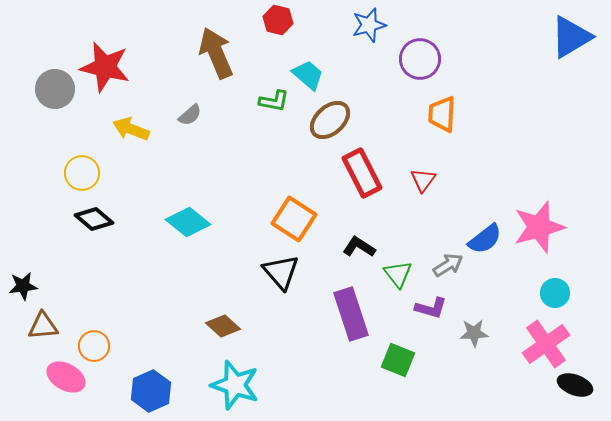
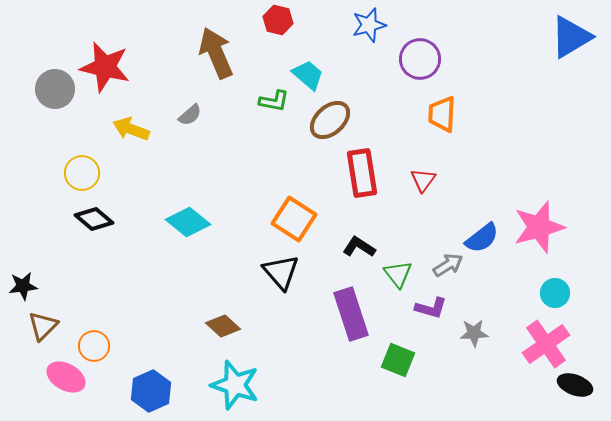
red rectangle: rotated 18 degrees clockwise
blue semicircle: moved 3 px left, 1 px up
brown triangle: rotated 40 degrees counterclockwise
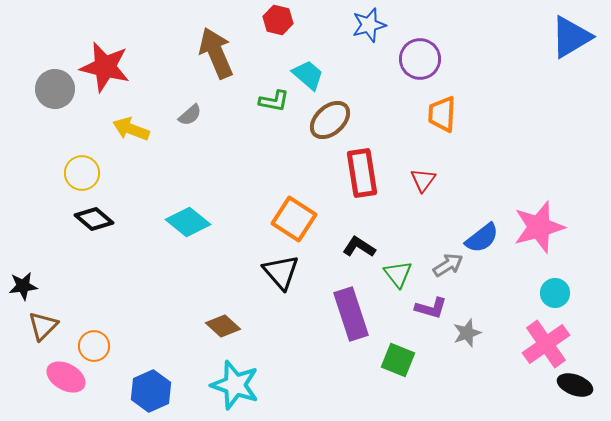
gray star: moved 7 px left; rotated 16 degrees counterclockwise
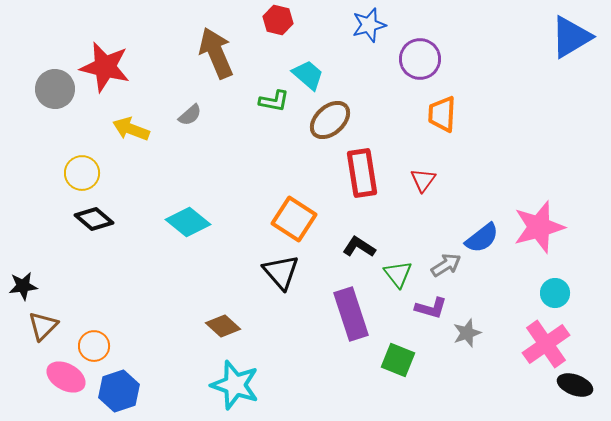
gray arrow: moved 2 px left
blue hexagon: moved 32 px left; rotated 6 degrees clockwise
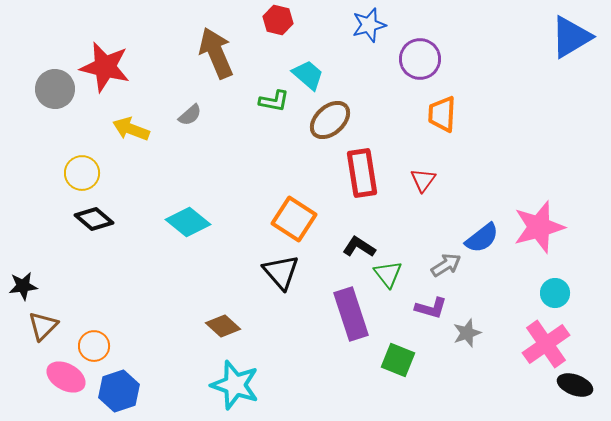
green triangle: moved 10 px left
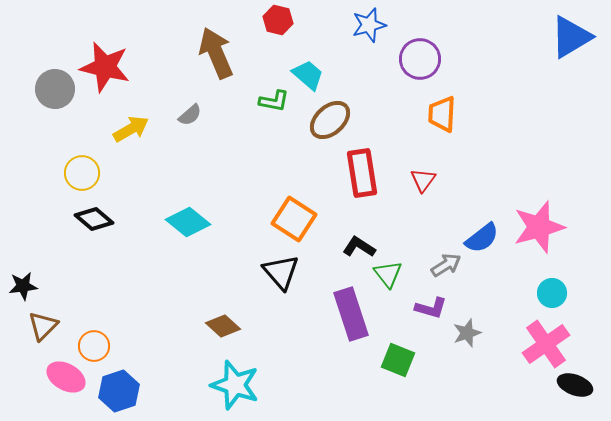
yellow arrow: rotated 129 degrees clockwise
cyan circle: moved 3 px left
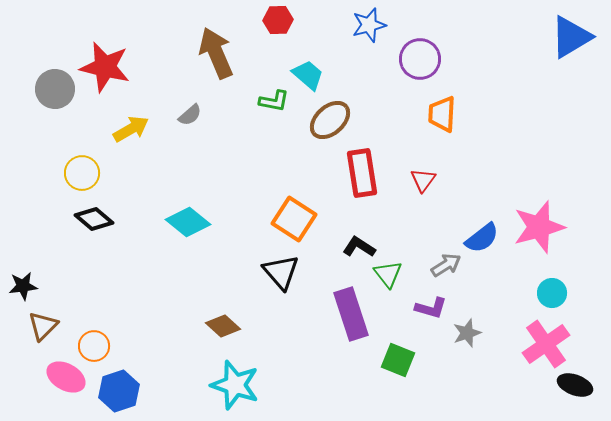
red hexagon: rotated 16 degrees counterclockwise
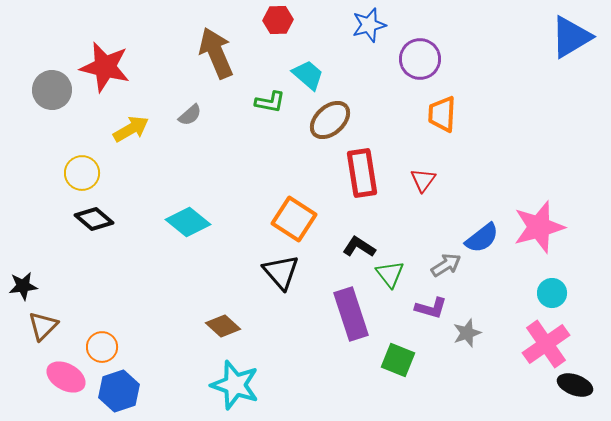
gray circle: moved 3 px left, 1 px down
green L-shape: moved 4 px left, 1 px down
green triangle: moved 2 px right
orange circle: moved 8 px right, 1 px down
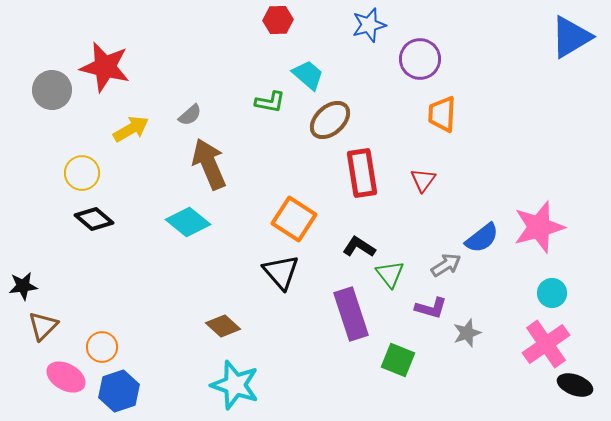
brown arrow: moved 7 px left, 111 px down
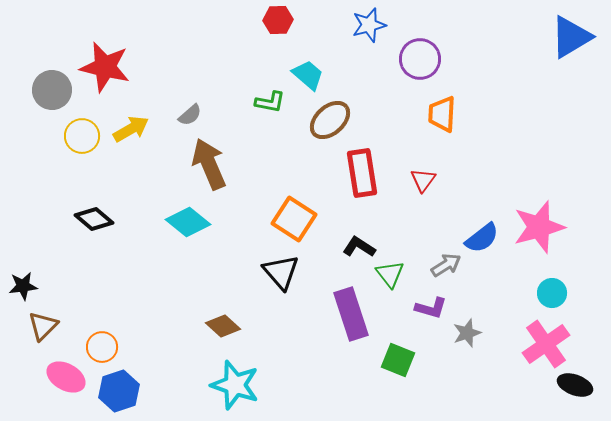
yellow circle: moved 37 px up
